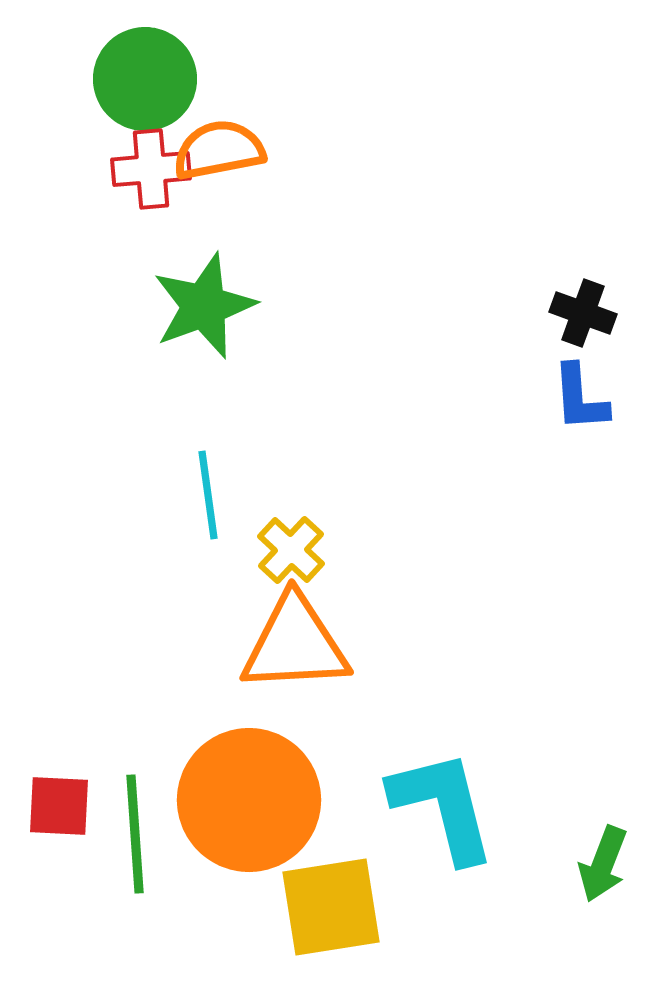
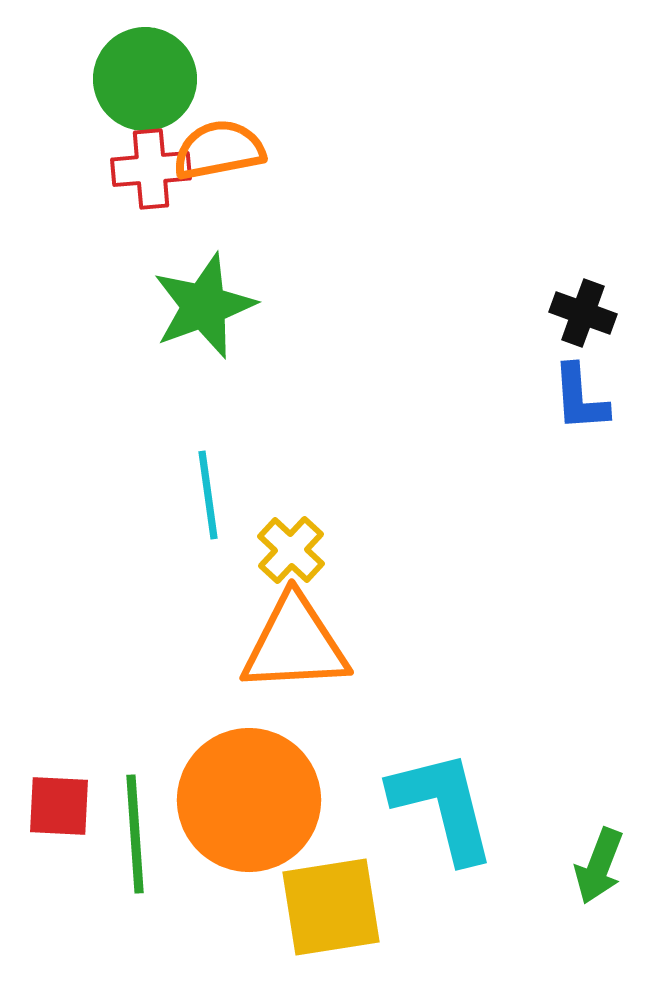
green arrow: moved 4 px left, 2 px down
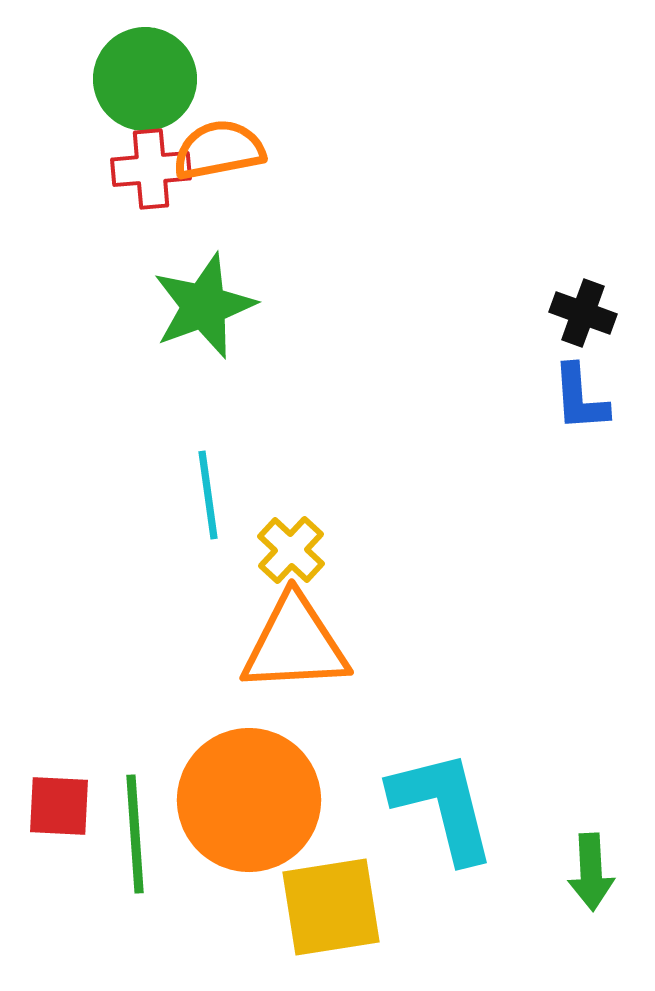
green arrow: moved 8 px left, 6 px down; rotated 24 degrees counterclockwise
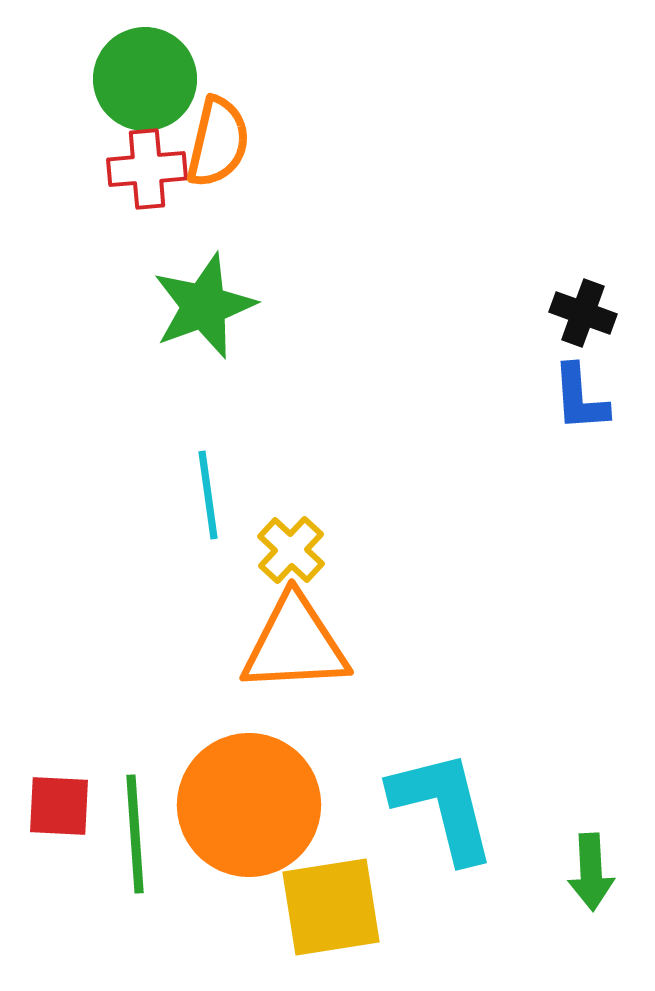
orange semicircle: moved 1 px left, 8 px up; rotated 114 degrees clockwise
red cross: moved 4 px left
orange circle: moved 5 px down
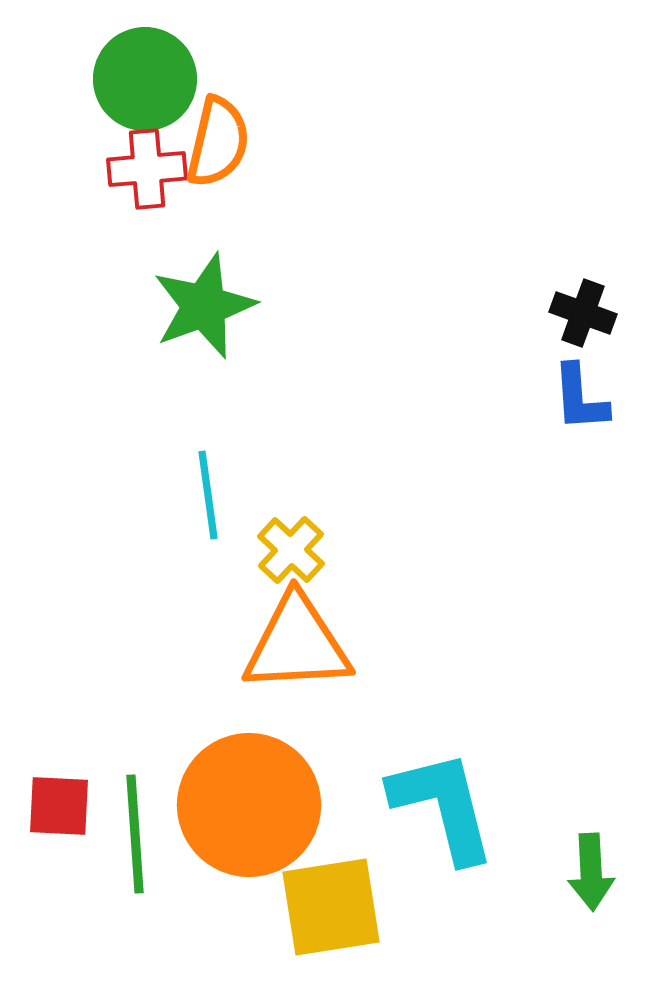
orange triangle: moved 2 px right
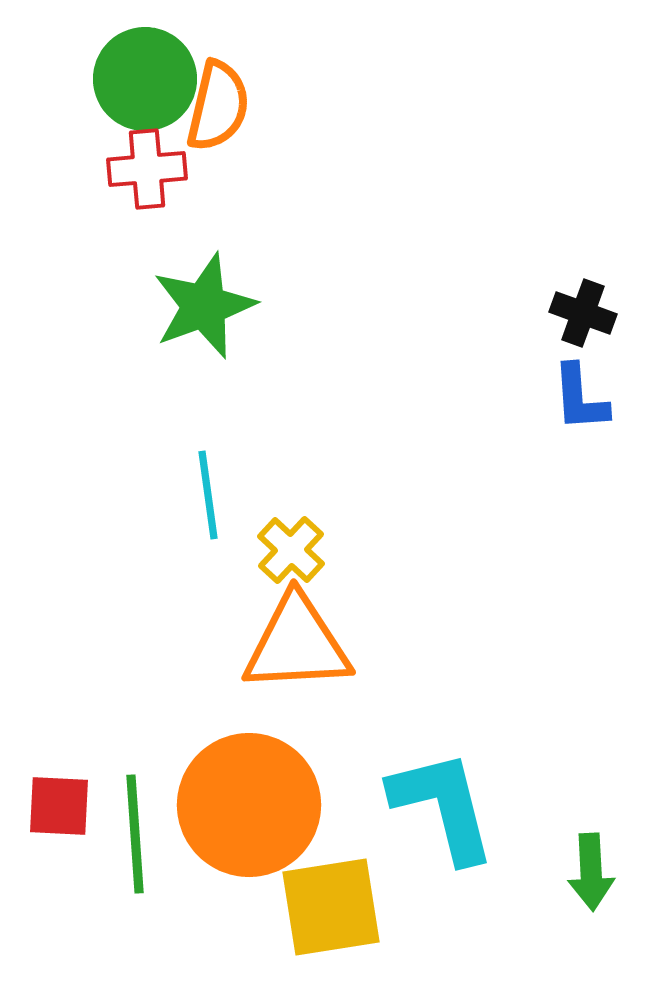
orange semicircle: moved 36 px up
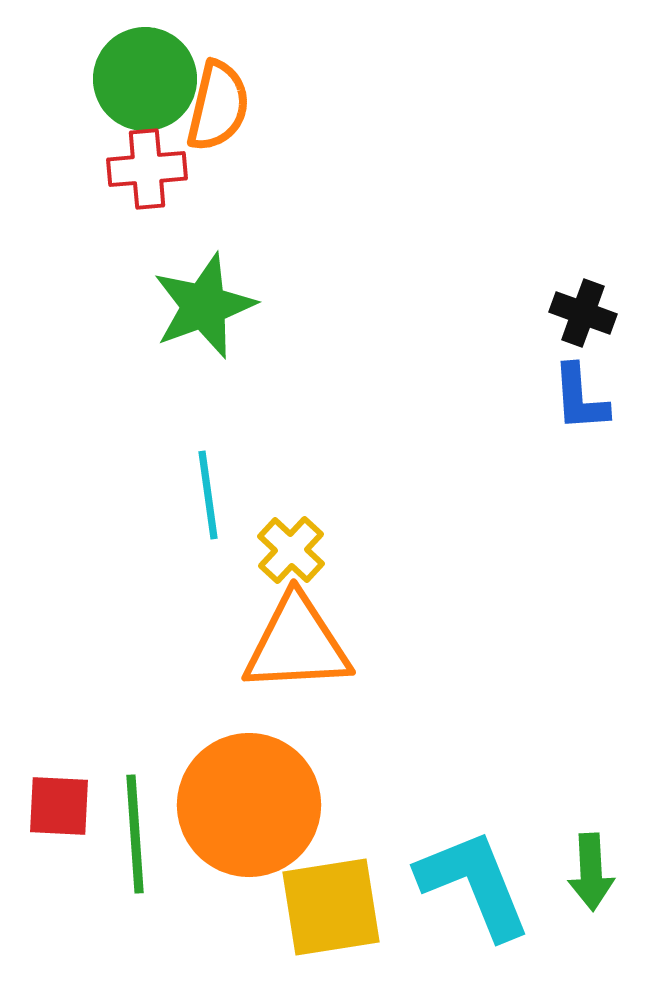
cyan L-shape: moved 31 px right, 78 px down; rotated 8 degrees counterclockwise
